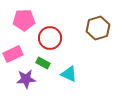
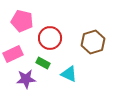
pink pentagon: moved 2 px left, 1 px down; rotated 15 degrees clockwise
brown hexagon: moved 5 px left, 14 px down
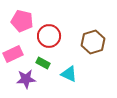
red circle: moved 1 px left, 2 px up
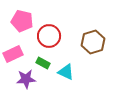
cyan triangle: moved 3 px left, 2 px up
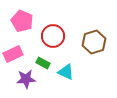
pink pentagon: rotated 10 degrees clockwise
red circle: moved 4 px right
brown hexagon: moved 1 px right
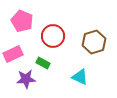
cyan triangle: moved 14 px right, 5 px down
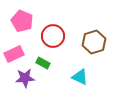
pink rectangle: moved 1 px right
purple star: moved 1 px left, 1 px up
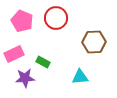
red circle: moved 3 px right, 18 px up
brown hexagon: rotated 15 degrees clockwise
green rectangle: moved 1 px up
cyan triangle: rotated 30 degrees counterclockwise
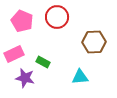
red circle: moved 1 px right, 1 px up
purple star: rotated 18 degrees clockwise
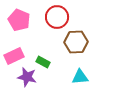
pink pentagon: moved 3 px left, 1 px up
brown hexagon: moved 18 px left
pink rectangle: moved 2 px down
purple star: moved 2 px right, 1 px up
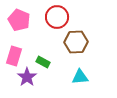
pink rectangle: rotated 48 degrees counterclockwise
purple star: rotated 24 degrees clockwise
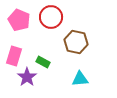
red circle: moved 6 px left
brown hexagon: rotated 15 degrees clockwise
cyan triangle: moved 2 px down
